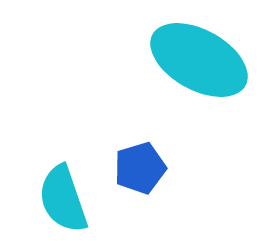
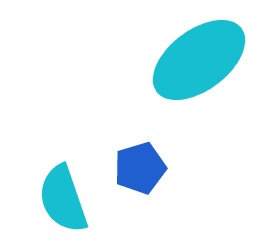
cyan ellipse: rotated 66 degrees counterclockwise
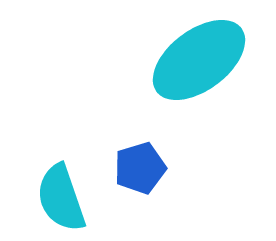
cyan semicircle: moved 2 px left, 1 px up
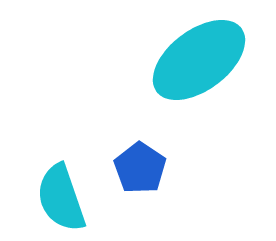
blue pentagon: rotated 21 degrees counterclockwise
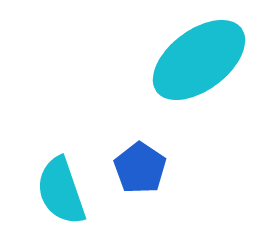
cyan semicircle: moved 7 px up
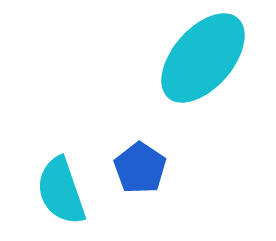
cyan ellipse: moved 4 px right, 2 px up; rotated 12 degrees counterclockwise
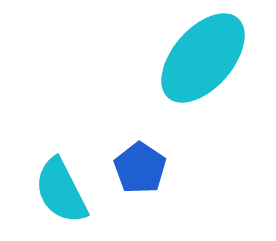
cyan semicircle: rotated 8 degrees counterclockwise
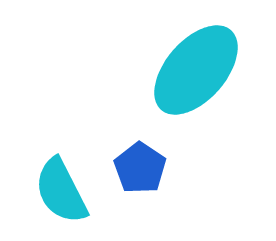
cyan ellipse: moved 7 px left, 12 px down
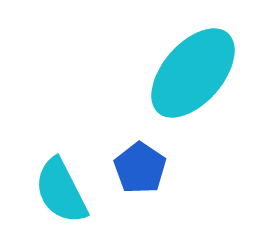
cyan ellipse: moved 3 px left, 3 px down
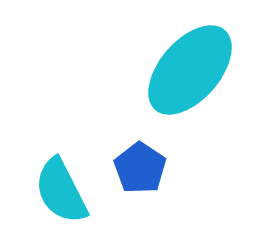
cyan ellipse: moved 3 px left, 3 px up
